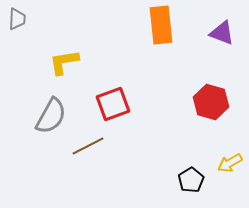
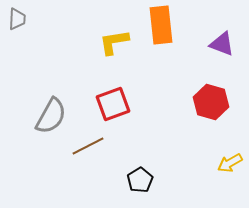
purple triangle: moved 11 px down
yellow L-shape: moved 50 px right, 20 px up
black pentagon: moved 51 px left
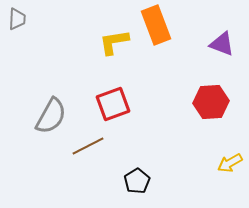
orange rectangle: moved 5 px left; rotated 15 degrees counterclockwise
red hexagon: rotated 20 degrees counterclockwise
black pentagon: moved 3 px left, 1 px down
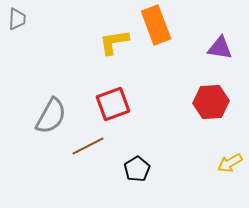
purple triangle: moved 2 px left, 4 px down; rotated 12 degrees counterclockwise
black pentagon: moved 12 px up
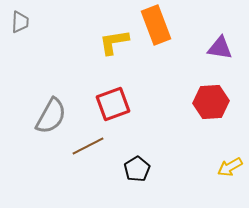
gray trapezoid: moved 3 px right, 3 px down
yellow arrow: moved 4 px down
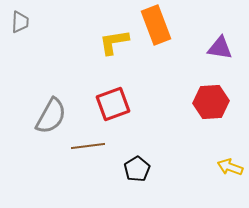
brown line: rotated 20 degrees clockwise
yellow arrow: rotated 50 degrees clockwise
